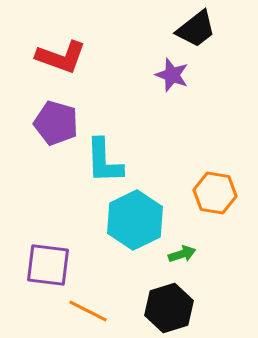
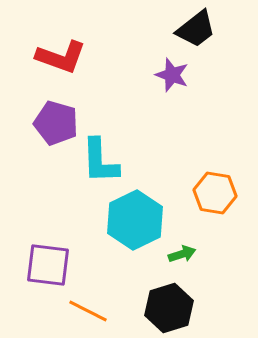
cyan L-shape: moved 4 px left
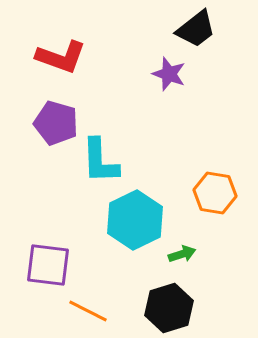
purple star: moved 3 px left, 1 px up
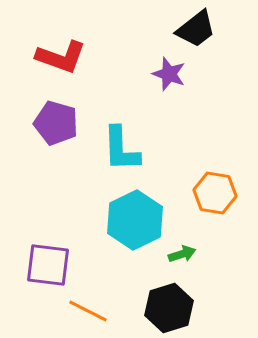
cyan L-shape: moved 21 px right, 12 px up
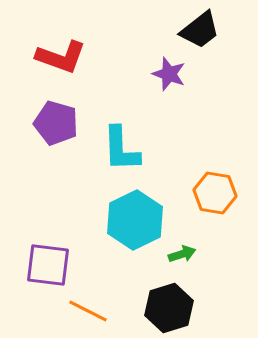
black trapezoid: moved 4 px right, 1 px down
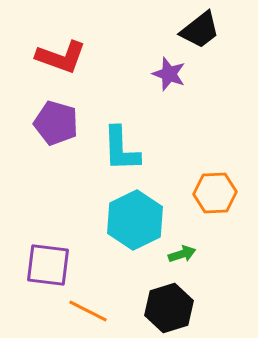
orange hexagon: rotated 12 degrees counterclockwise
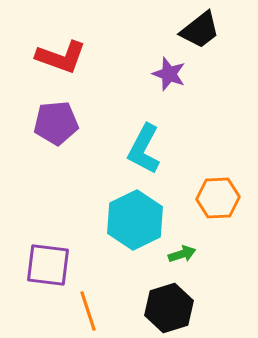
purple pentagon: rotated 21 degrees counterclockwise
cyan L-shape: moved 23 px right; rotated 30 degrees clockwise
orange hexagon: moved 3 px right, 5 px down
orange line: rotated 45 degrees clockwise
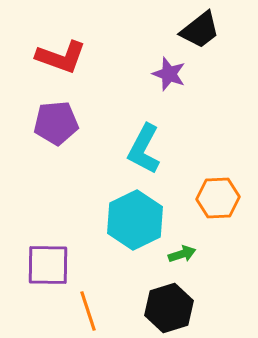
purple square: rotated 6 degrees counterclockwise
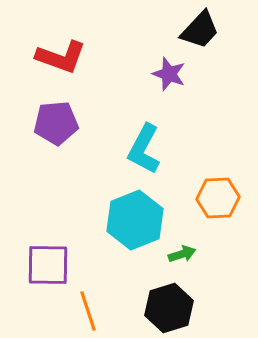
black trapezoid: rotated 9 degrees counterclockwise
cyan hexagon: rotated 4 degrees clockwise
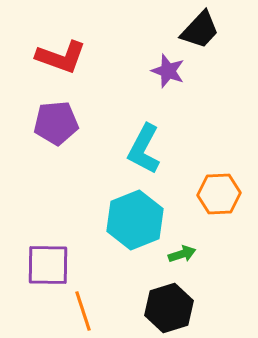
purple star: moved 1 px left, 3 px up
orange hexagon: moved 1 px right, 4 px up
orange line: moved 5 px left
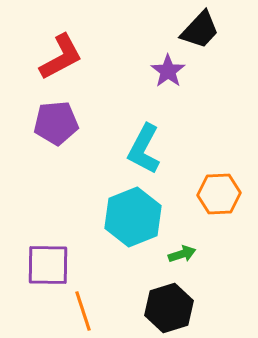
red L-shape: rotated 48 degrees counterclockwise
purple star: rotated 16 degrees clockwise
cyan hexagon: moved 2 px left, 3 px up
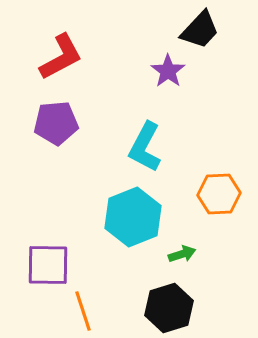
cyan L-shape: moved 1 px right, 2 px up
